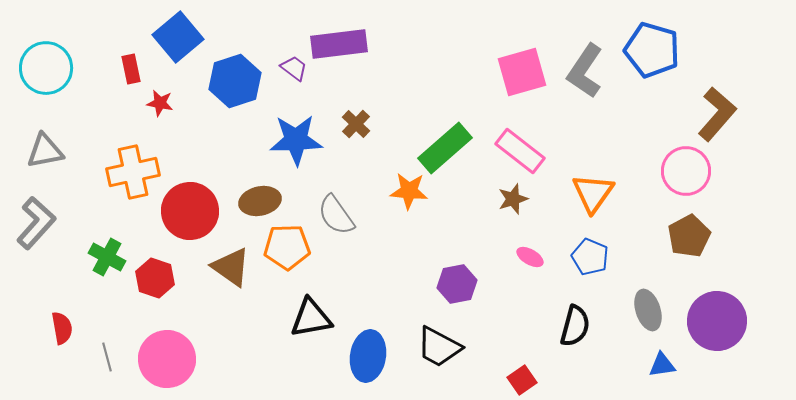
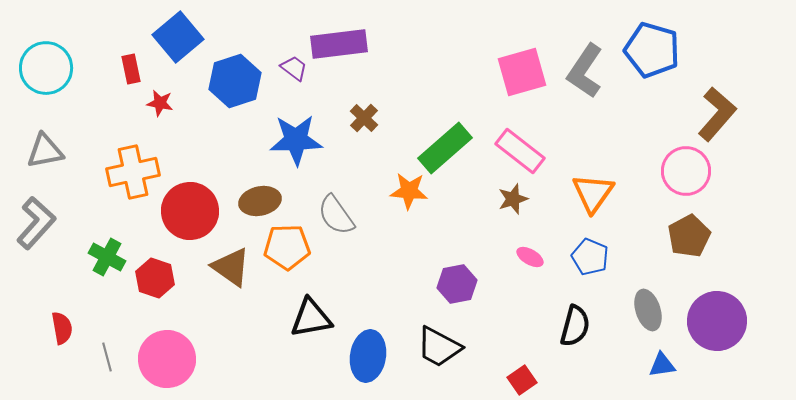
brown cross at (356, 124): moved 8 px right, 6 px up
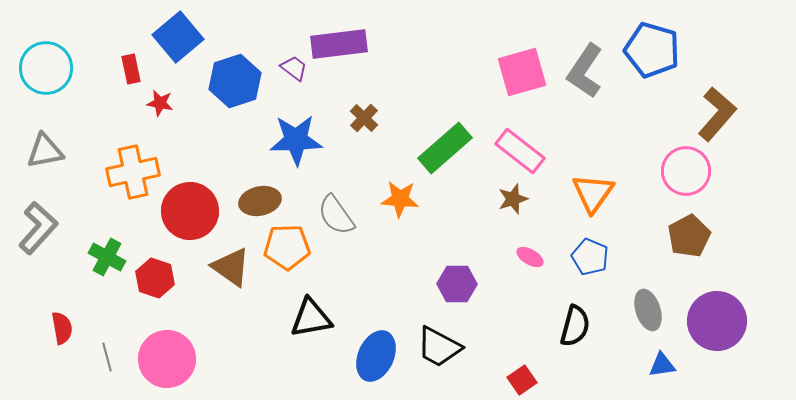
orange star at (409, 191): moved 9 px left, 8 px down
gray L-shape at (36, 223): moved 2 px right, 5 px down
purple hexagon at (457, 284): rotated 12 degrees clockwise
blue ellipse at (368, 356): moved 8 px right; rotated 15 degrees clockwise
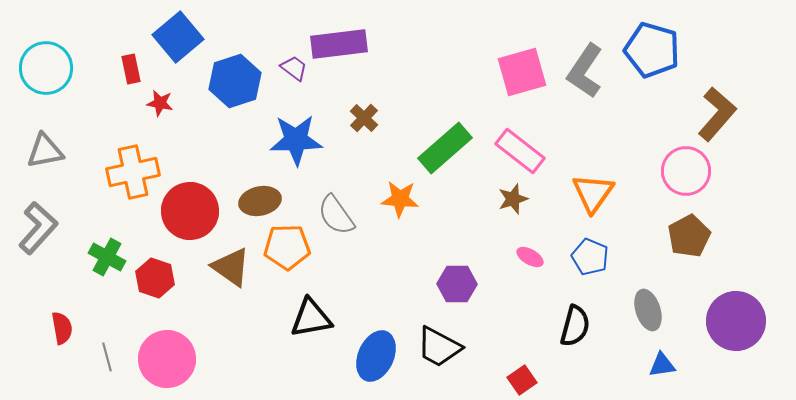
purple circle at (717, 321): moved 19 px right
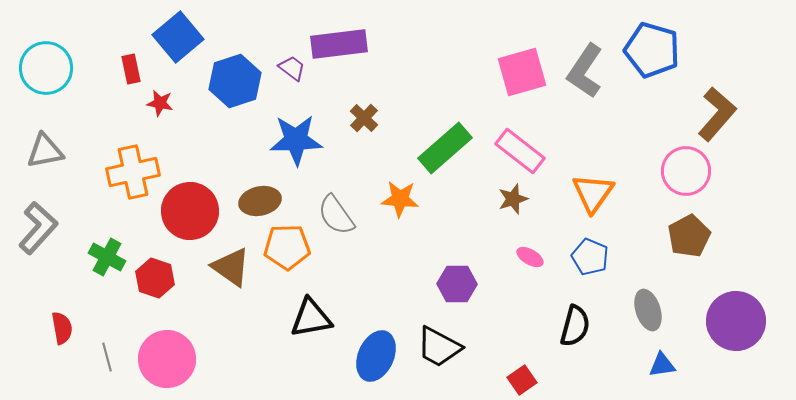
purple trapezoid at (294, 68): moved 2 px left
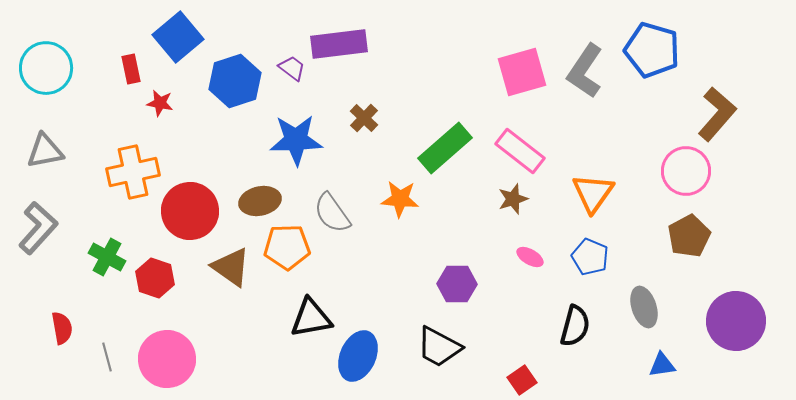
gray semicircle at (336, 215): moved 4 px left, 2 px up
gray ellipse at (648, 310): moved 4 px left, 3 px up
blue ellipse at (376, 356): moved 18 px left
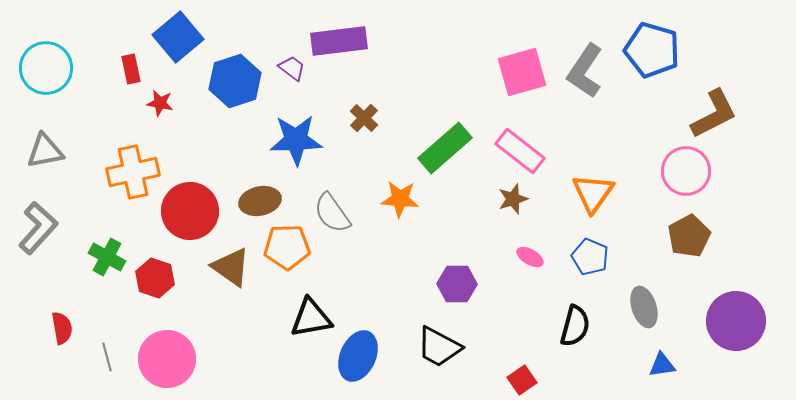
purple rectangle at (339, 44): moved 3 px up
brown L-shape at (717, 114): moved 3 px left; rotated 22 degrees clockwise
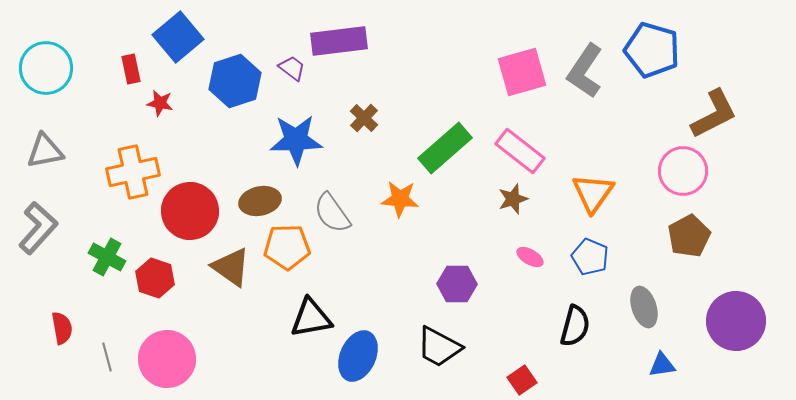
pink circle at (686, 171): moved 3 px left
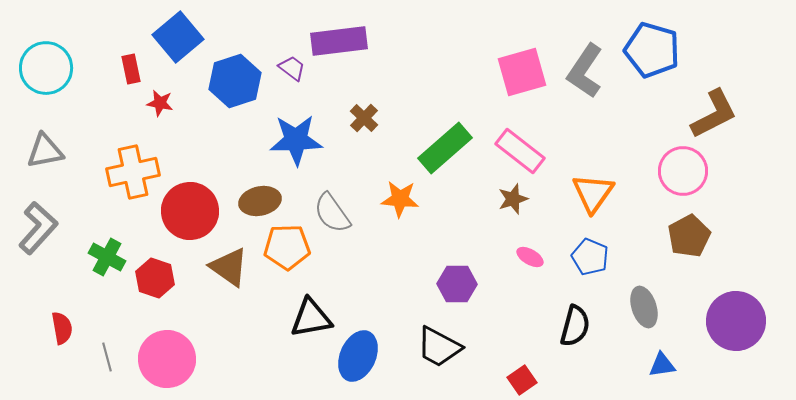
brown triangle at (231, 267): moved 2 px left
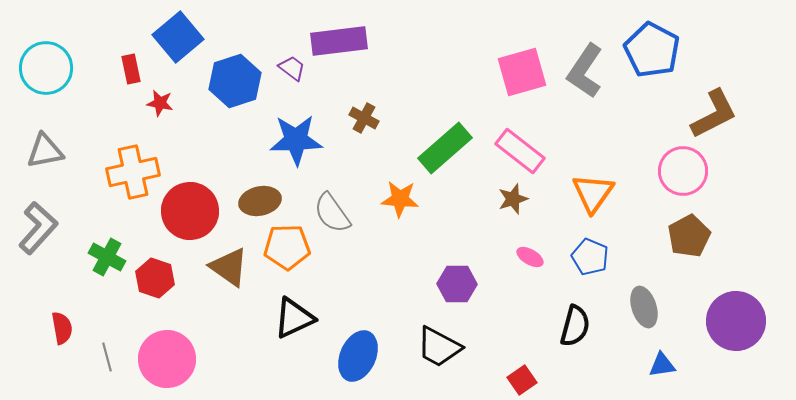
blue pentagon at (652, 50): rotated 12 degrees clockwise
brown cross at (364, 118): rotated 16 degrees counterclockwise
black triangle at (311, 318): moved 17 px left; rotated 15 degrees counterclockwise
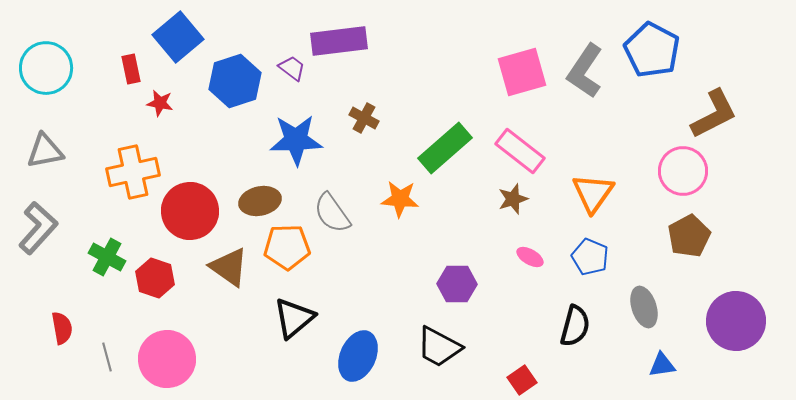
black triangle at (294, 318): rotated 15 degrees counterclockwise
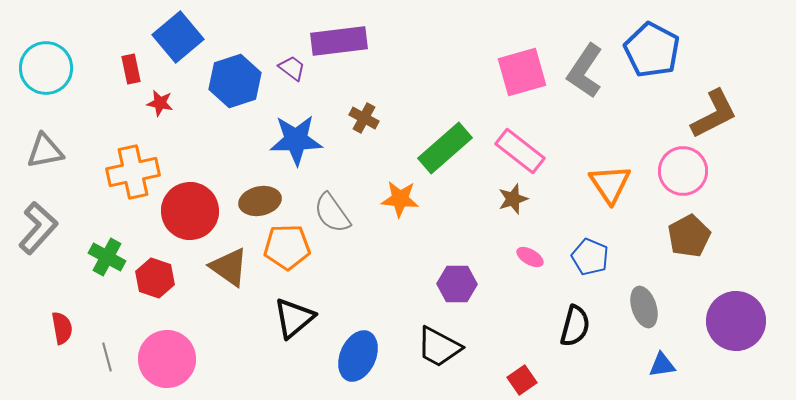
orange triangle at (593, 193): moved 17 px right, 9 px up; rotated 9 degrees counterclockwise
